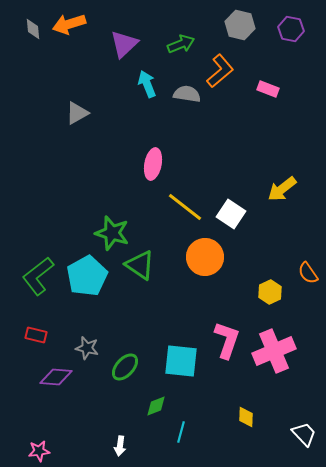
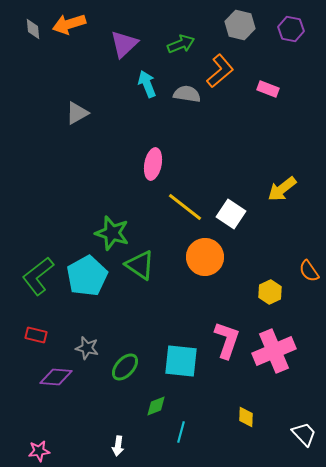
orange semicircle: moved 1 px right, 2 px up
white arrow: moved 2 px left
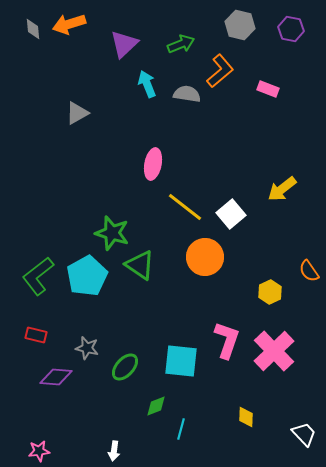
white square: rotated 16 degrees clockwise
pink cross: rotated 21 degrees counterclockwise
cyan line: moved 3 px up
white arrow: moved 4 px left, 5 px down
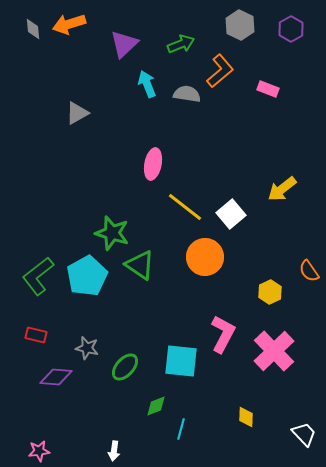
gray hexagon: rotated 12 degrees clockwise
purple hexagon: rotated 20 degrees clockwise
pink L-shape: moved 4 px left, 6 px up; rotated 9 degrees clockwise
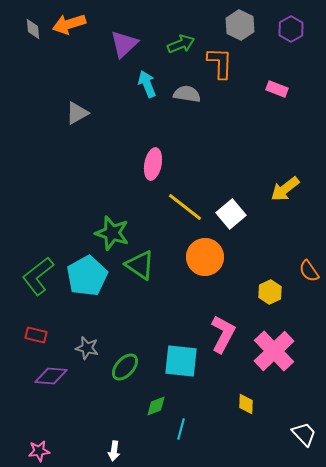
orange L-shape: moved 8 px up; rotated 48 degrees counterclockwise
pink rectangle: moved 9 px right
yellow arrow: moved 3 px right
purple diamond: moved 5 px left, 1 px up
yellow diamond: moved 13 px up
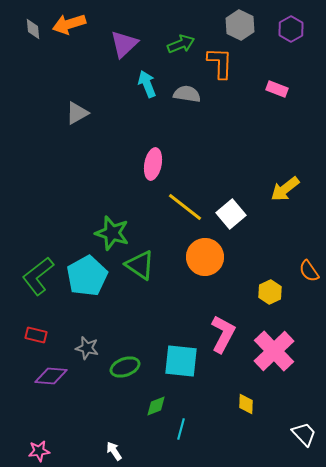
green ellipse: rotated 28 degrees clockwise
white arrow: rotated 138 degrees clockwise
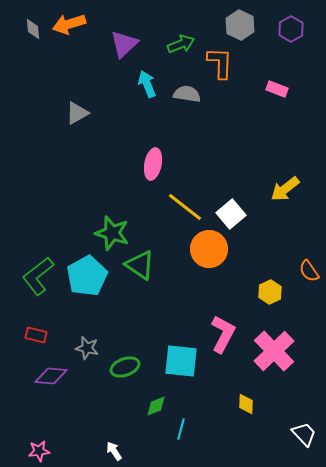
orange circle: moved 4 px right, 8 px up
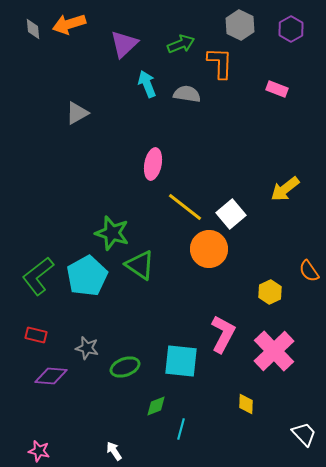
pink star: rotated 20 degrees clockwise
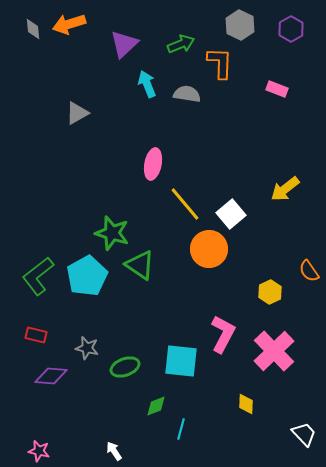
yellow line: moved 3 px up; rotated 12 degrees clockwise
